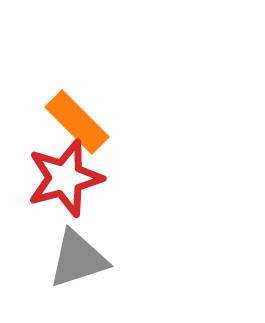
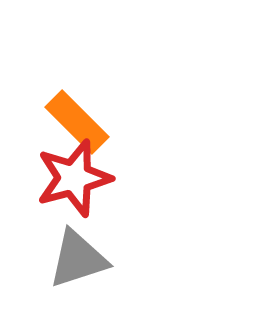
red star: moved 9 px right
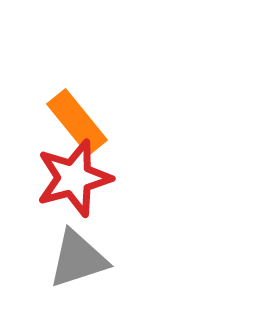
orange rectangle: rotated 6 degrees clockwise
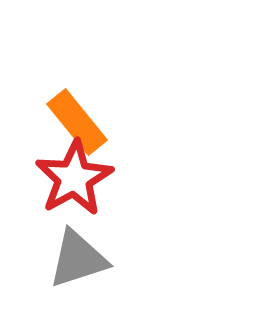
red star: rotated 14 degrees counterclockwise
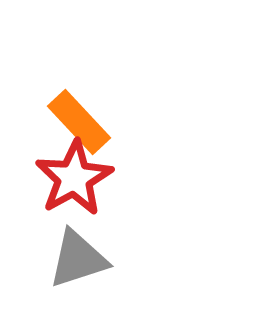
orange rectangle: moved 2 px right; rotated 4 degrees counterclockwise
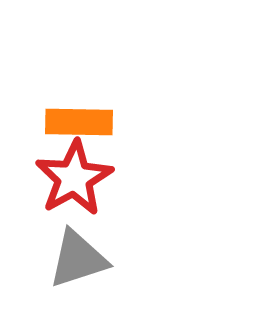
orange rectangle: rotated 46 degrees counterclockwise
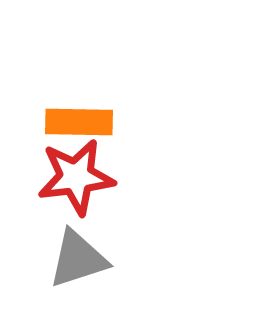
red star: moved 2 px right, 1 px up; rotated 22 degrees clockwise
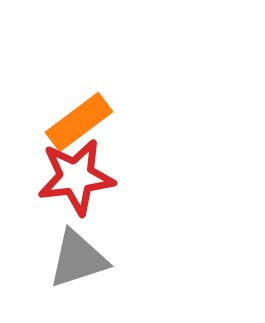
orange rectangle: rotated 38 degrees counterclockwise
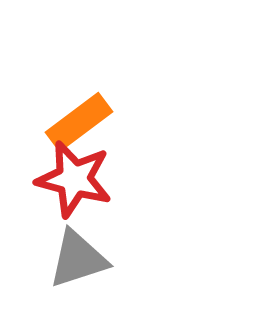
red star: moved 2 px left, 2 px down; rotated 22 degrees clockwise
